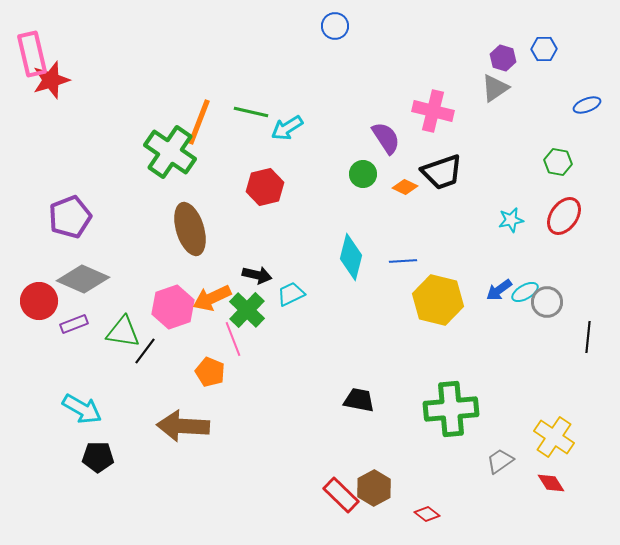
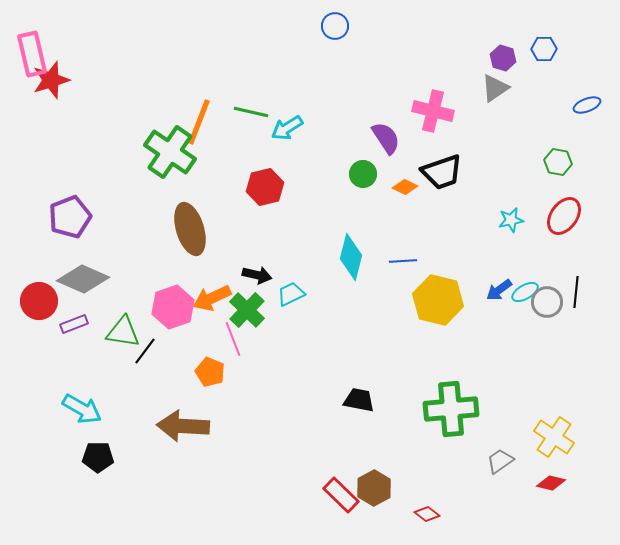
black line at (588, 337): moved 12 px left, 45 px up
red diamond at (551, 483): rotated 44 degrees counterclockwise
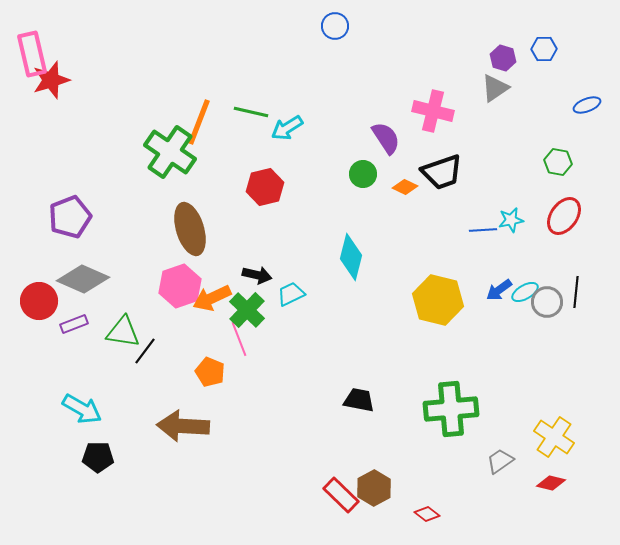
blue line at (403, 261): moved 80 px right, 31 px up
pink hexagon at (173, 307): moved 7 px right, 21 px up
pink line at (233, 339): moved 6 px right
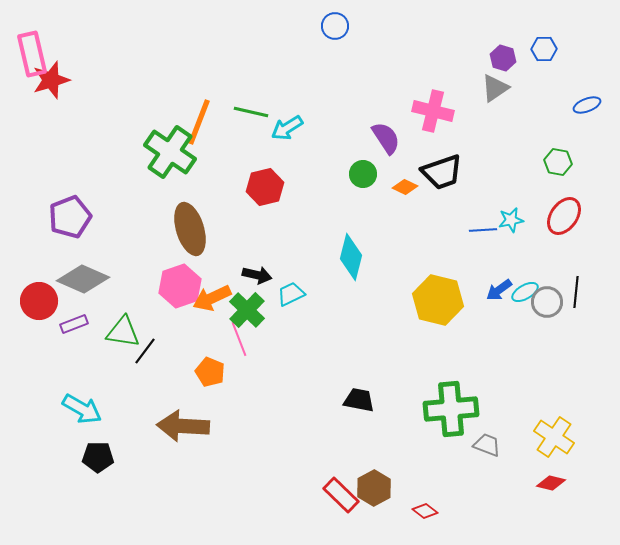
gray trapezoid at (500, 461): moved 13 px left, 16 px up; rotated 56 degrees clockwise
red diamond at (427, 514): moved 2 px left, 3 px up
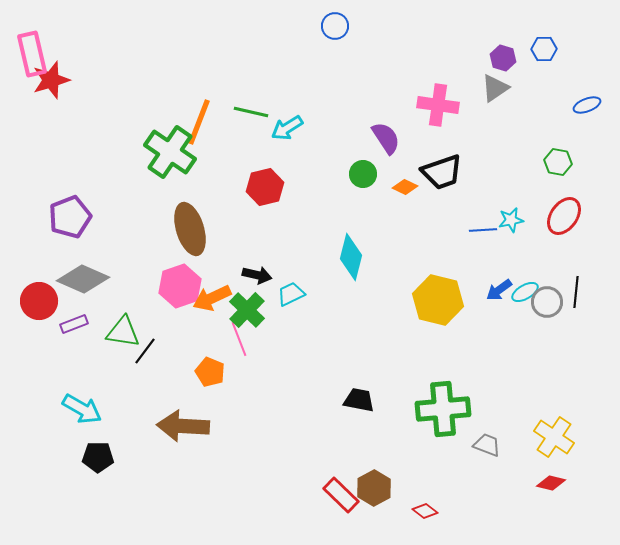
pink cross at (433, 111): moved 5 px right, 6 px up; rotated 6 degrees counterclockwise
green cross at (451, 409): moved 8 px left
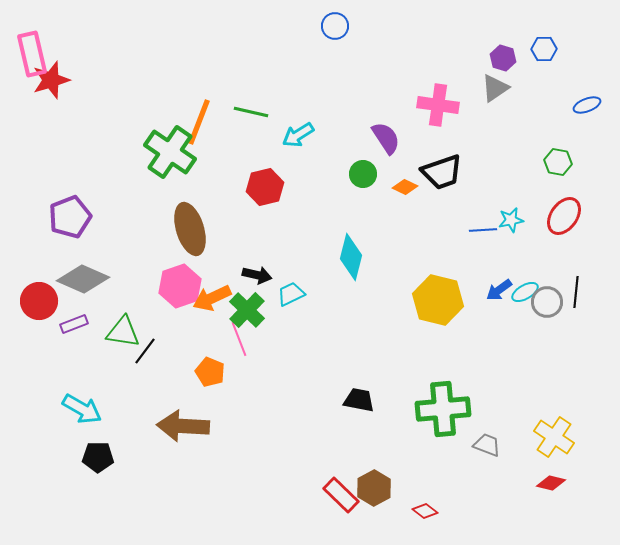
cyan arrow at (287, 128): moved 11 px right, 7 px down
